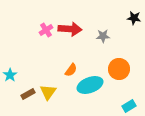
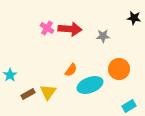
pink cross: moved 1 px right, 2 px up; rotated 24 degrees counterclockwise
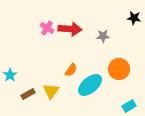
cyan ellipse: rotated 20 degrees counterclockwise
yellow triangle: moved 3 px right, 1 px up
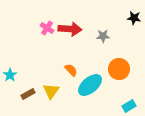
orange semicircle: rotated 80 degrees counterclockwise
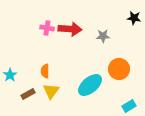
pink cross: rotated 24 degrees counterclockwise
orange semicircle: moved 26 px left, 1 px down; rotated 136 degrees counterclockwise
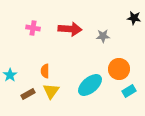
pink cross: moved 14 px left
cyan rectangle: moved 15 px up
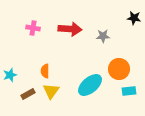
cyan star: rotated 16 degrees clockwise
cyan rectangle: rotated 24 degrees clockwise
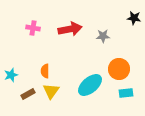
red arrow: rotated 15 degrees counterclockwise
cyan star: moved 1 px right
cyan rectangle: moved 3 px left, 2 px down
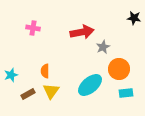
red arrow: moved 12 px right, 3 px down
gray star: moved 11 px down; rotated 24 degrees counterclockwise
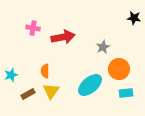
red arrow: moved 19 px left, 5 px down
